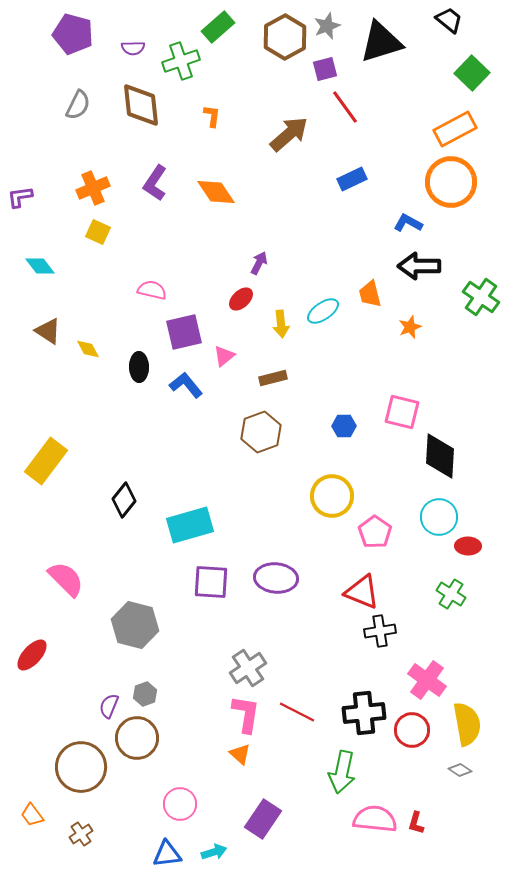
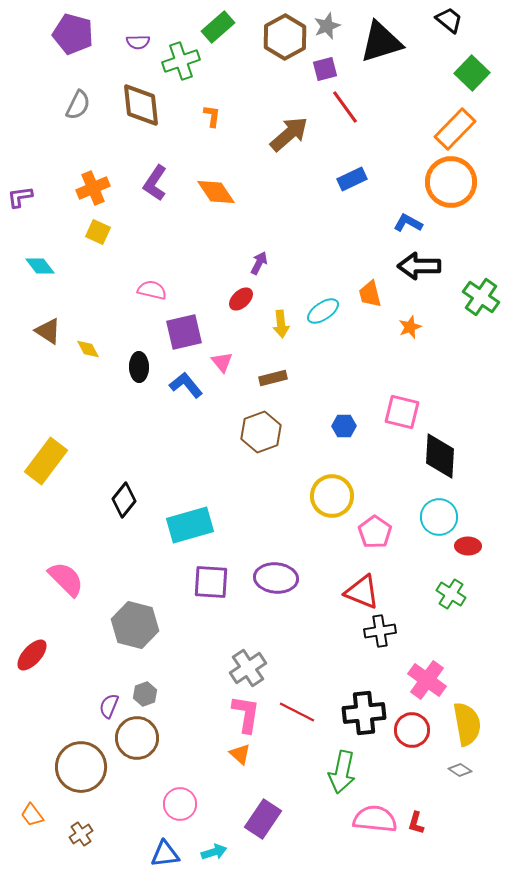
purple semicircle at (133, 48): moved 5 px right, 6 px up
orange rectangle at (455, 129): rotated 18 degrees counterclockwise
pink triangle at (224, 356): moved 2 px left, 6 px down; rotated 30 degrees counterclockwise
blue triangle at (167, 854): moved 2 px left
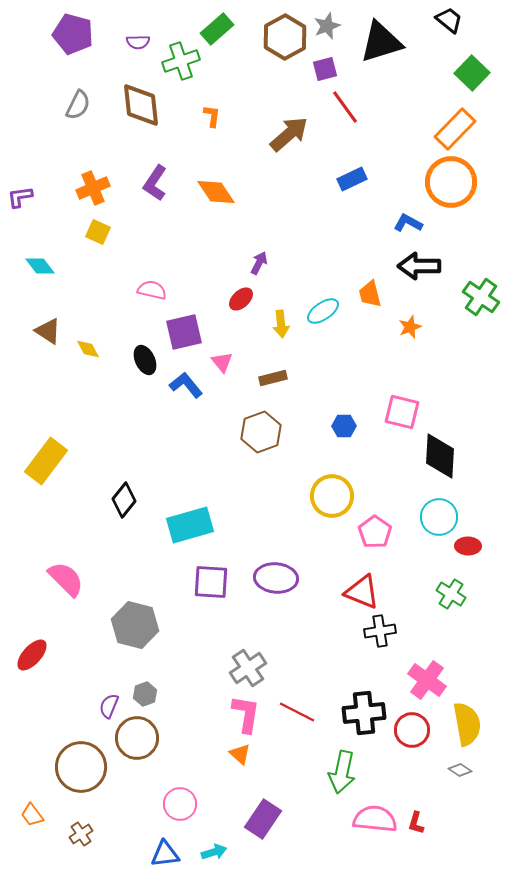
green rectangle at (218, 27): moved 1 px left, 2 px down
black ellipse at (139, 367): moved 6 px right, 7 px up; rotated 24 degrees counterclockwise
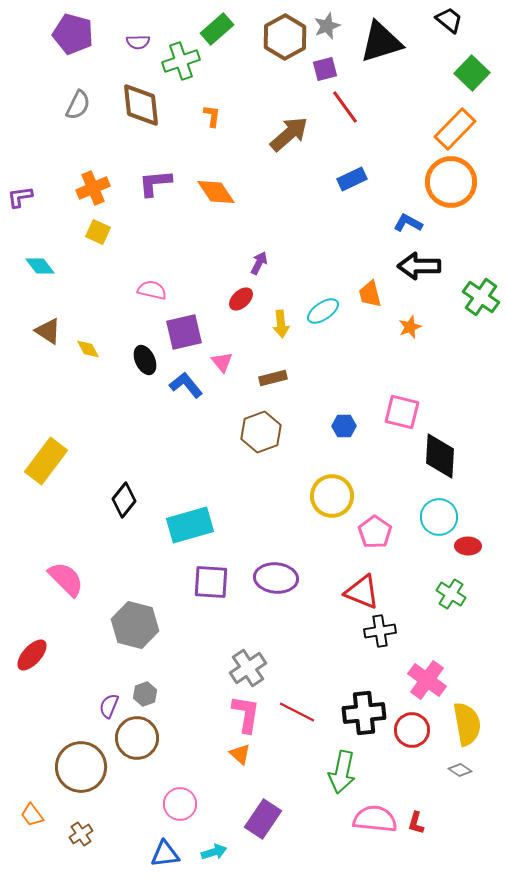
purple L-shape at (155, 183): rotated 51 degrees clockwise
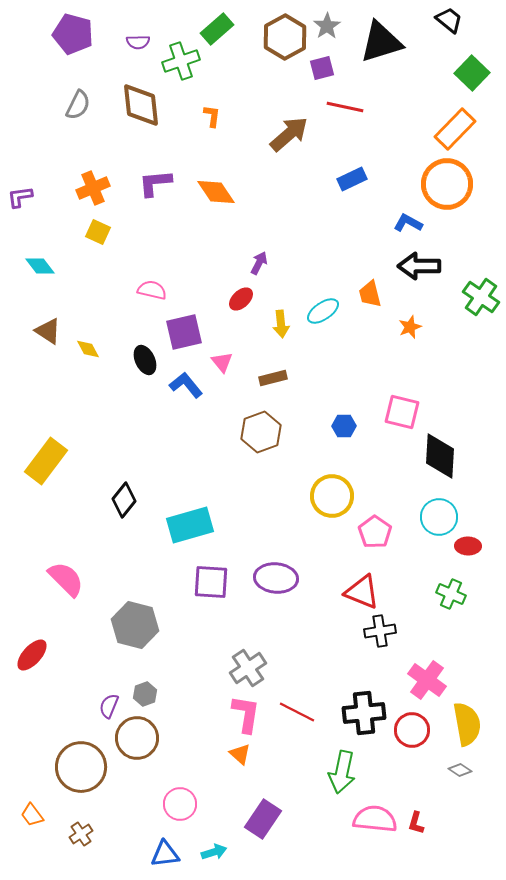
gray star at (327, 26): rotated 12 degrees counterclockwise
purple square at (325, 69): moved 3 px left, 1 px up
red line at (345, 107): rotated 42 degrees counterclockwise
orange circle at (451, 182): moved 4 px left, 2 px down
green cross at (451, 594): rotated 8 degrees counterclockwise
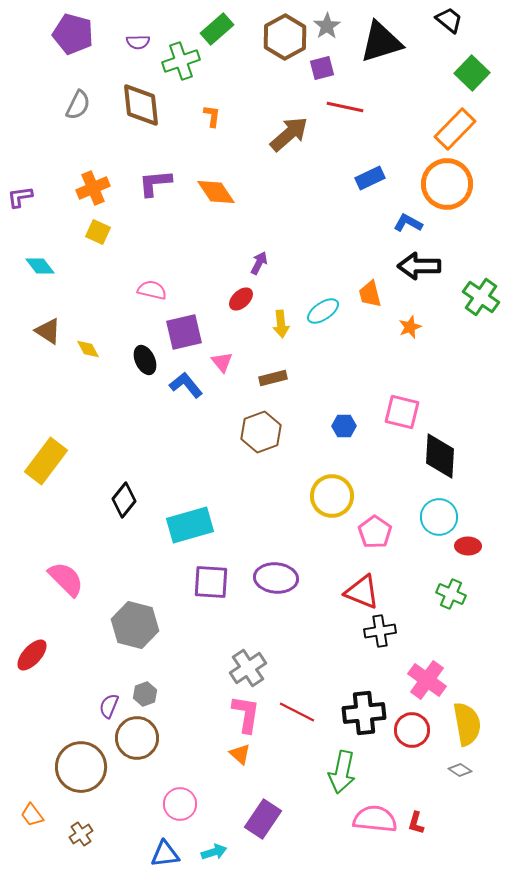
blue rectangle at (352, 179): moved 18 px right, 1 px up
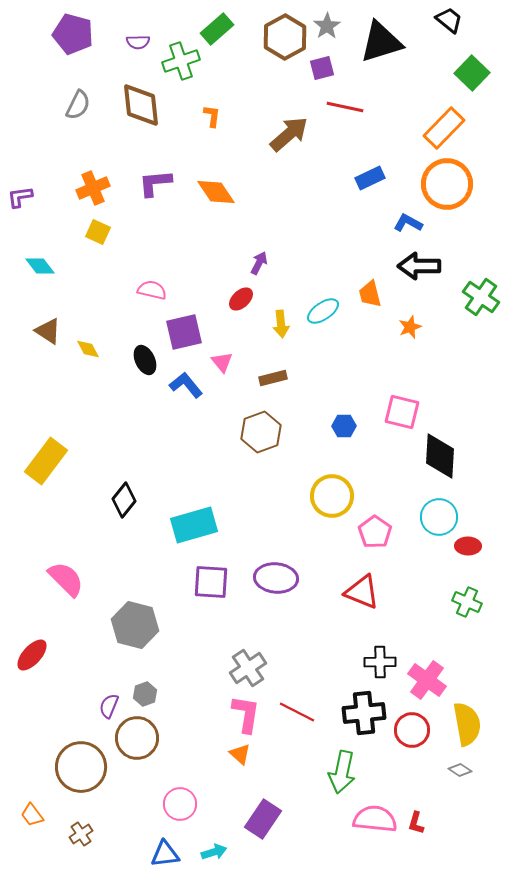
orange rectangle at (455, 129): moved 11 px left, 1 px up
cyan rectangle at (190, 525): moved 4 px right
green cross at (451, 594): moved 16 px right, 8 px down
black cross at (380, 631): moved 31 px down; rotated 8 degrees clockwise
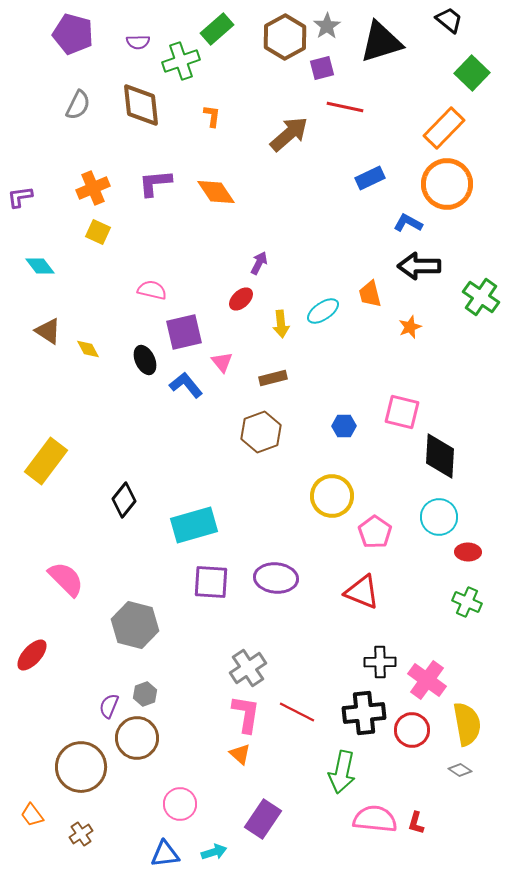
red ellipse at (468, 546): moved 6 px down
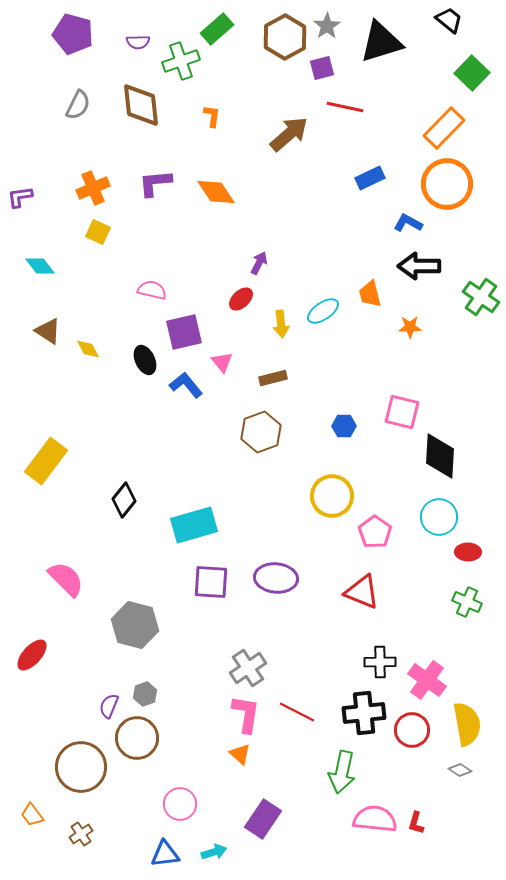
orange star at (410, 327): rotated 20 degrees clockwise
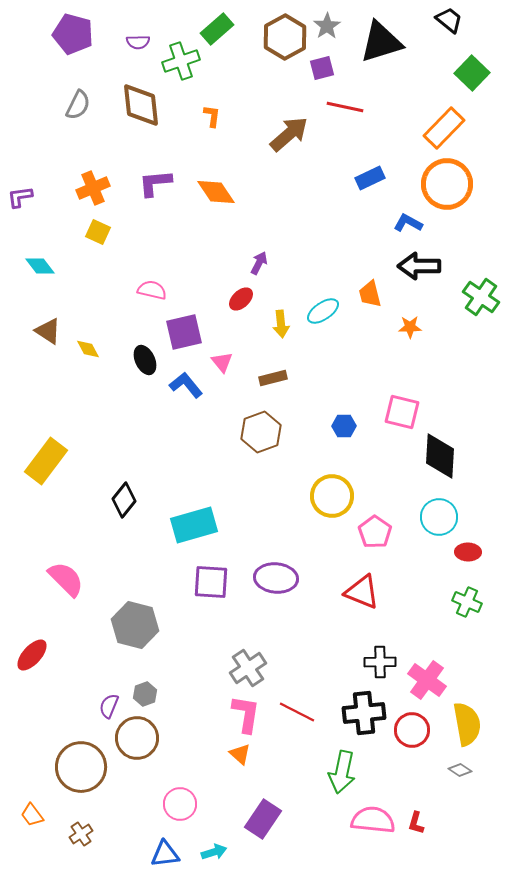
pink semicircle at (375, 819): moved 2 px left, 1 px down
